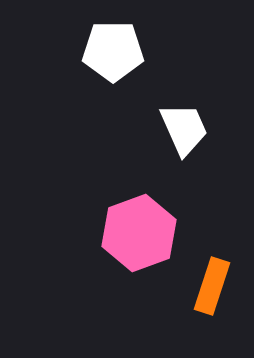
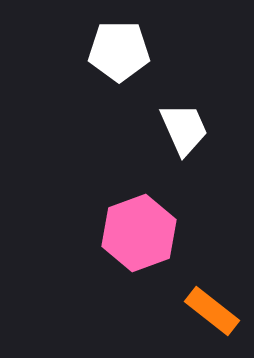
white pentagon: moved 6 px right
orange rectangle: moved 25 px down; rotated 70 degrees counterclockwise
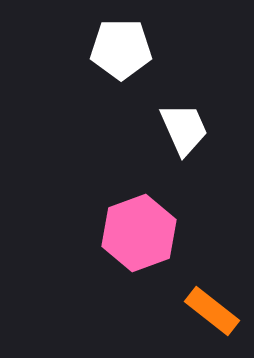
white pentagon: moved 2 px right, 2 px up
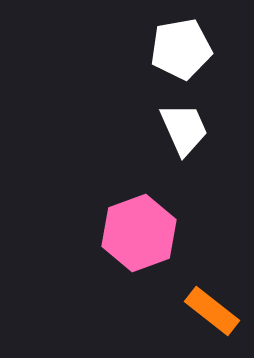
white pentagon: moved 60 px right; rotated 10 degrees counterclockwise
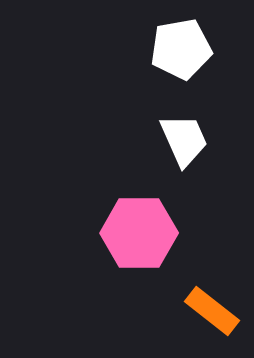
white trapezoid: moved 11 px down
pink hexagon: rotated 20 degrees clockwise
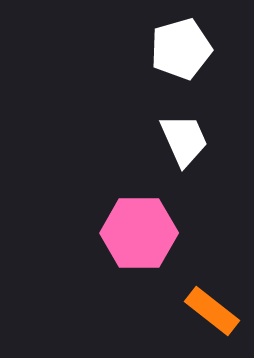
white pentagon: rotated 6 degrees counterclockwise
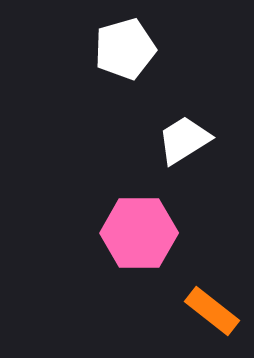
white pentagon: moved 56 px left
white trapezoid: rotated 98 degrees counterclockwise
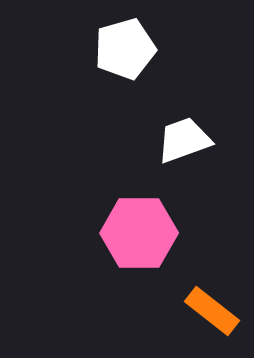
white trapezoid: rotated 12 degrees clockwise
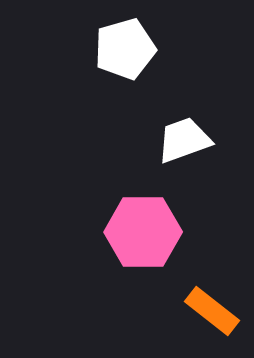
pink hexagon: moved 4 px right, 1 px up
